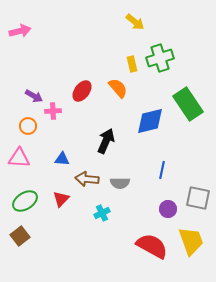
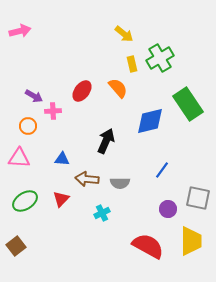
yellow arrow: moved 11 px left, 12 px down
green cross: rotated 12 degrees counterclockwise
blue line: rotated 24 degrees clockwise
brown square: moved 4 px left, 10 px down
yellow trapezoid: rotated 20 degrees clockwise
red semicircle: moved 4 px left
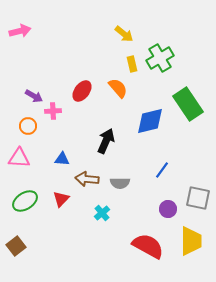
cyan cross: rotated 14 degrees counterclockwise
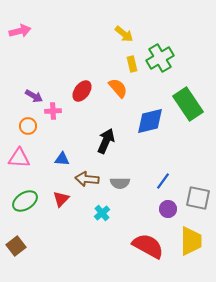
blue line: moved 1 px right, 11 px down
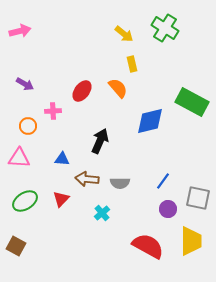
green cross: moved 5 px right, 30 px up; rotated 28 degrees counterclockwise
purple arrow: moved 9 px left, 12 px up
green rectangle: moved 4 px right, 2 px up; rotated 28 degrees counterclockwise
black arrow: moved 6 px left
brown square: rotated 24 degrees counterclockwise
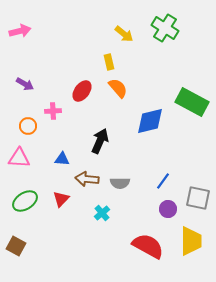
yellow rectangle: moved 23 px left, 2 px up
